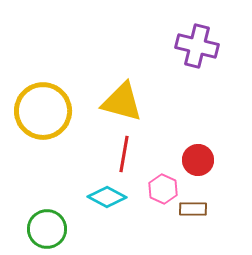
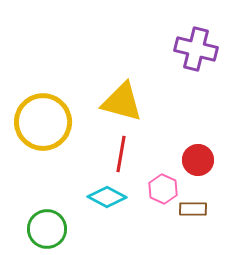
purple cross: moved 1 px left, 3 px down
yellow circle: moved 11 px down
red line: moved 3 px left
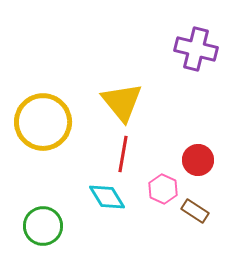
yellow triangle: rotated 36 degrees clockwise
red line: moved 2 px right
cyan diamond: rotated 30 degrees clockwise
brown rectangle: moved 2 px right, 2 px down; rotated 32 degrees clockwise
green circle: moved 4 px left, 3 px up
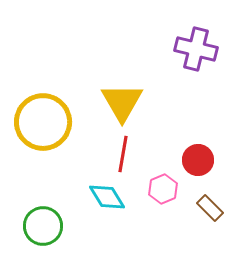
yellow triangle: rotated 9 degrees clockwise
pink hexagon: rotated 12 degrees clockwise
brown rectangle: moved 15 px right, 3 px up; rotated 12 degrees clockwise
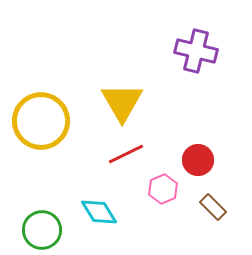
purple cross: moved 2 px down
yellow circle: moved 2 px left, 1 px up
red line: moved 3 px right; rotated 54 degrees clockwise
cyan diamond: moved 8 px left, 15 px down
brown rectangle: moved 3 px right, 1 px up
green circle: moved 1 px left, 4 px down
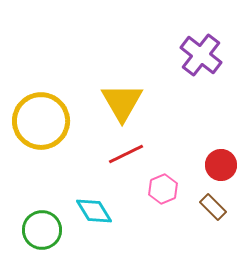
purple cross: moved 5 px right, 4 px down; rotated 24 degrees clockwise
red circle: moved 23 px right, 5 px down
cyan diamond: moved 5 px left, 1 px up
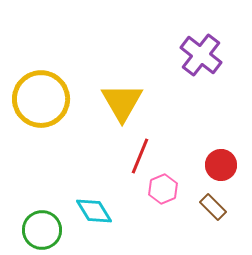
yellow circle: moved 22 px up
red line: moved 14 px right, 2 px down; rotated 42 degrees counterclockwise
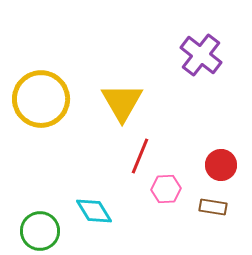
pink hexagon: moved 3 px right; rotated 20 degrees clockwise
brown rectangle: rotated 36 degrees counterclockwise
green circle: moved 2 px left, 1 px down
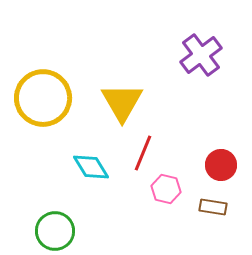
purple cross: rotated 15 degrees clockwise
yellow circle: moved 2 px right, 1 px up
red line: moved 3 px right, 3 px up
pink hexagon: rotated 16 degrees clockwise
cyan diamond: moved 3 px left, 44 px up
green circle: moved 15 px right
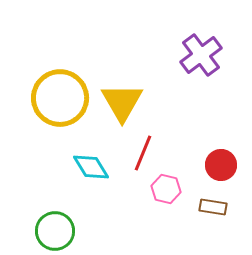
yellow circle: moved 17 px right
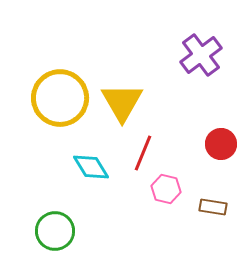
red circle: moved 21 px up
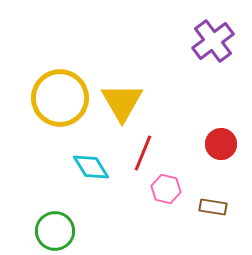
purple cross: moved 12 px right, 14 px up
